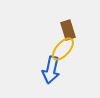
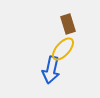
brown rectangle: moved 6 px up
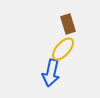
blue arrow: moved 3 px down
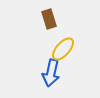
brown rectangle: moved 19 px left, 5 px up
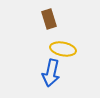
yellow ellipse: rotated 60 degrees clockwise
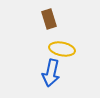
yellow ellipse: moved 1 px left
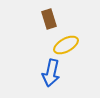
yellow ellipse: moved 4 px right, 4 px up; rotated 40 degrees counterclockwise
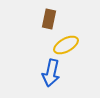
brown rectangle: rotated 30 degrees clockwise
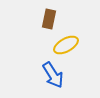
blue arrow: moved 2 px right, 2 px down; rotated 44 degrees counterclockwise
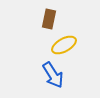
yellow ellipse: moved 2 px left
